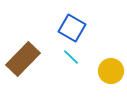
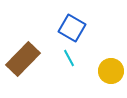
cyan line: moved 2 px left, 1 px down; rotated 18 degrees clockwise
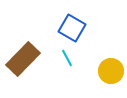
cyan line: moved 2 px left
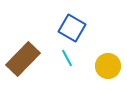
yellow circle: moved 3 px left, 5 px up
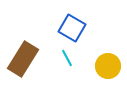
brown rectangle: rotated 12 degrees counterclockwise
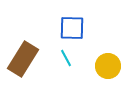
blue square: rotated 28 degrees counterclockwise
cyan line: moved 1 px left
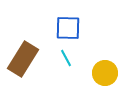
blue square: moved 4 px left
yellow circle: moved 3 px left, 7 px down
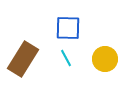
yellow circle: moved 14 px up
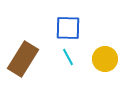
cyan line: moved 2 px right, 1 px up
